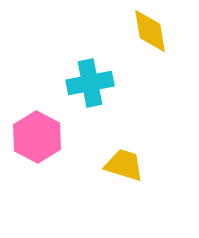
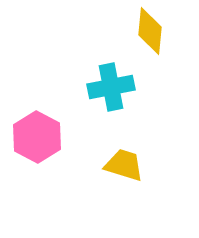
yellow diamond: rotated 15 degrees clockwise
cyan cross: moved 21 px right, 4 px down
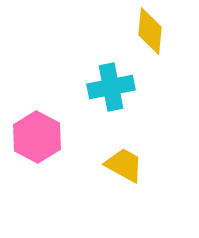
yellow trapezoid: rotated 12 degrees clockwise
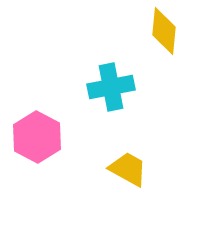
yellow diamond: moved 14 px right
yellow trapezoid: moved 4 px right, 4 px down
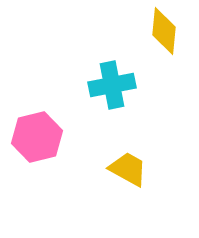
cyan cross: moved 1 px right, 2 px up
pink hexagon: rotated 18 degrees clockwise
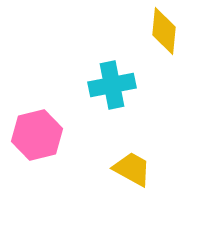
pink hexagon: moved 2 px up
yellow trapezoid: moved 4 px right
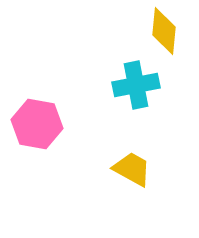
cyan cross: moved 24 px right
pink hexagon: moved 11 px up; rotated 24 degrees clockwise
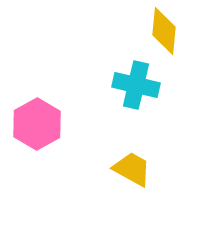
cyan cross: rotated 24 degrees clockwise
pink hexagon: rotated 21 degrees clockwise
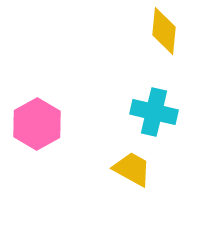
cyan cross: moved 18 px right, 27 px down
